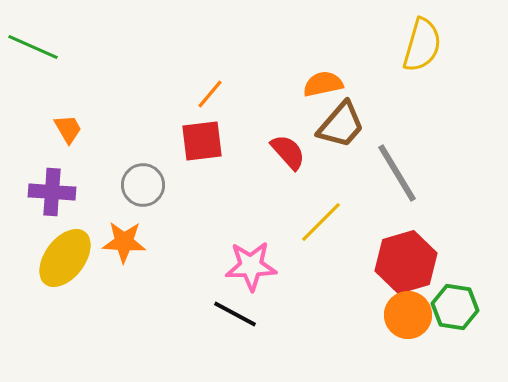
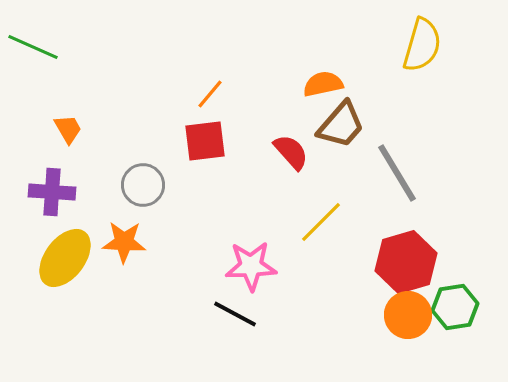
red square: moved 3 px right
red semicircle: moved 3 px right
green hexagon: rotated 18 degrees counterclockwise
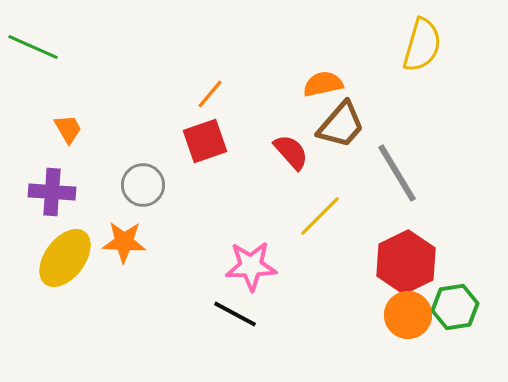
red square: rotated 12 degrees counterclockwise
yellow line: moved 1 px left, 6 px up
red hexagon: rotated 10 degrees counterclockwise
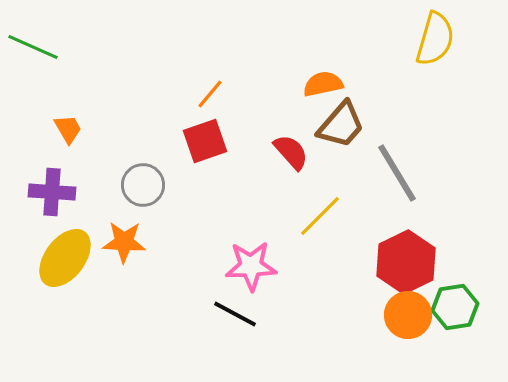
yellow semicircle: moved 13 px right, 6 px up
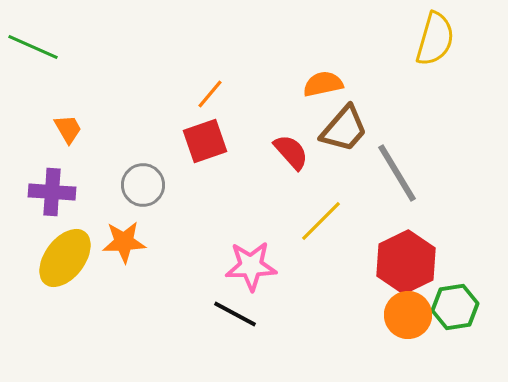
brown trapezoid: moved 3 px right, 4 px down
yellow line: moved 1 px right, 5 px down
orange star: rotated 6 degrees counterclockwise
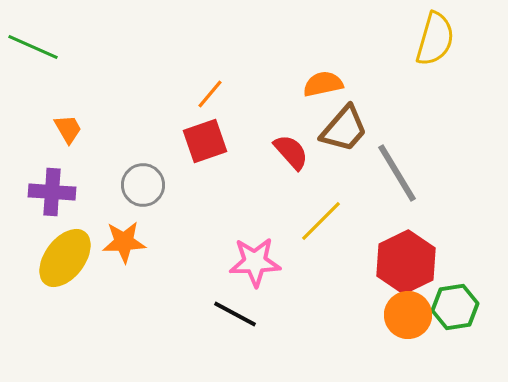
pink star: moved 4 px right, 4 px up
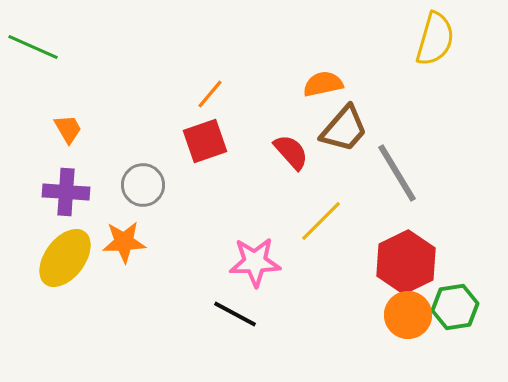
purple cross: moved 14 px right
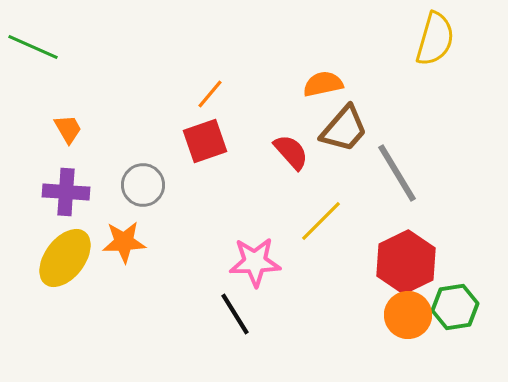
black line: rotated 30 degrees clockwise
